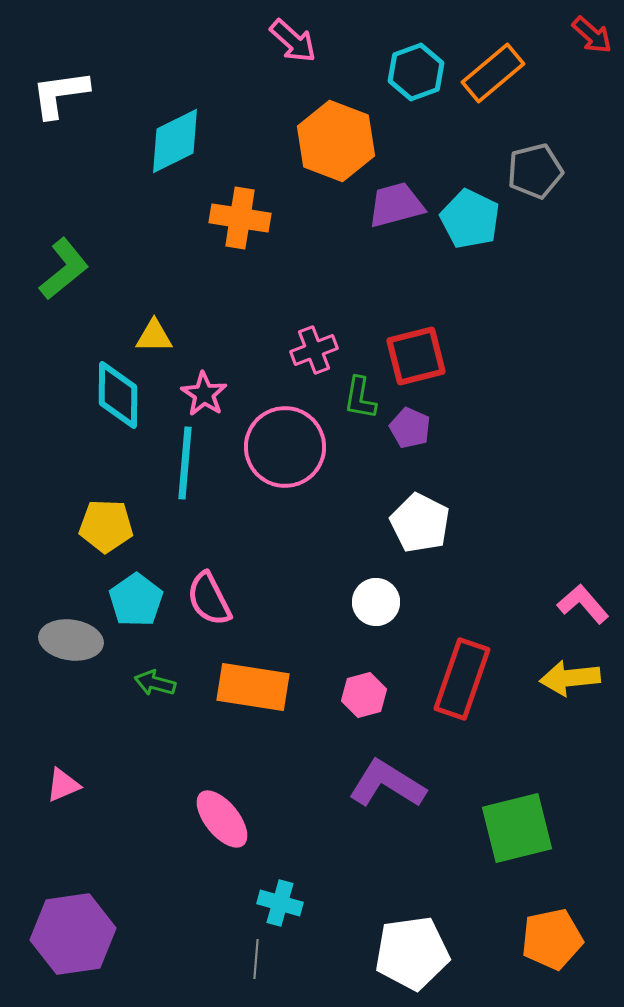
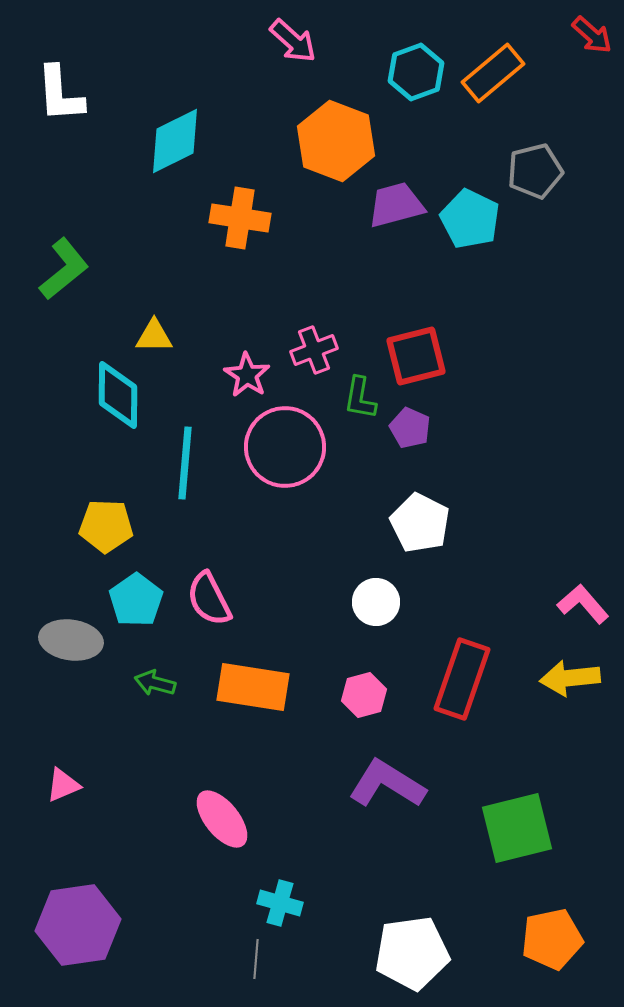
white L-shape at (60, 94): rotated 86 degrees counterclockwise
pink star at (204, 394): moved 43 px right, 19 px up
purple hexagon at (73, 934): moved 5 px right, 9 px up
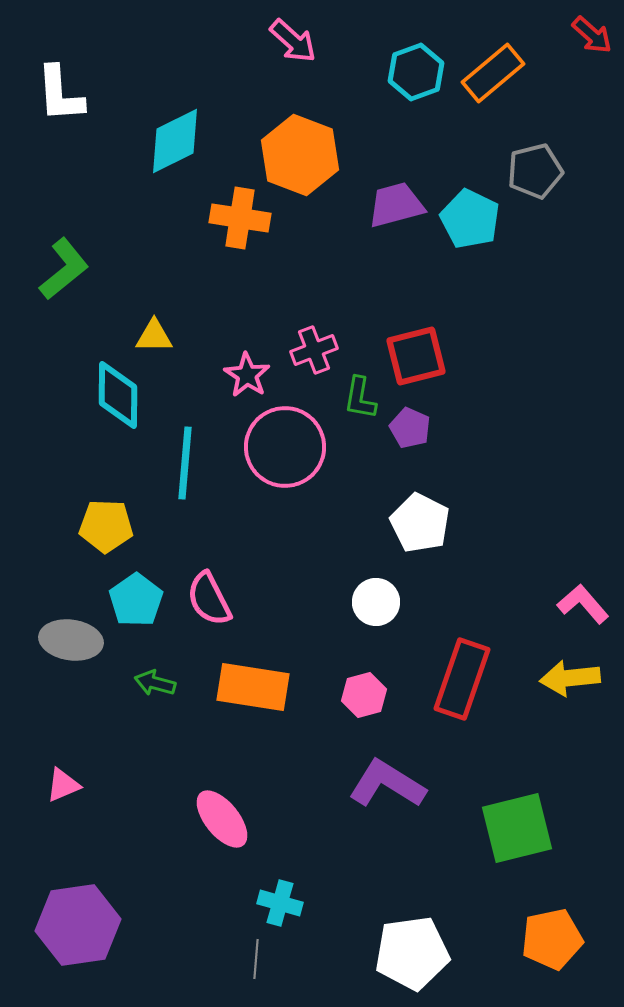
orange hexagon at (336, 141): moved 36 px left, 14 px down
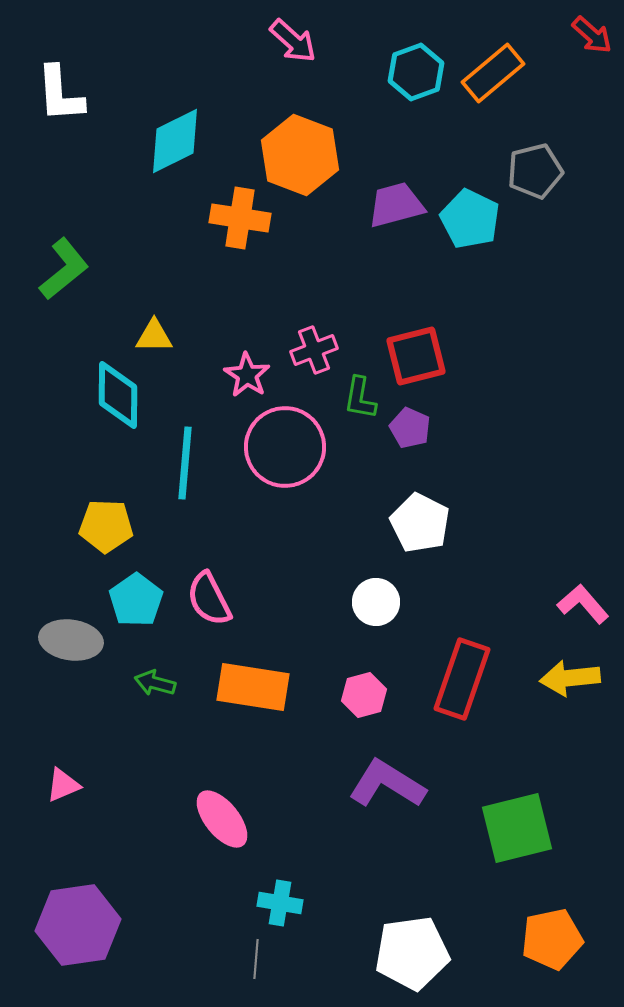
cyan cross at (280, 903): rotated 6 degrees counterclockwise
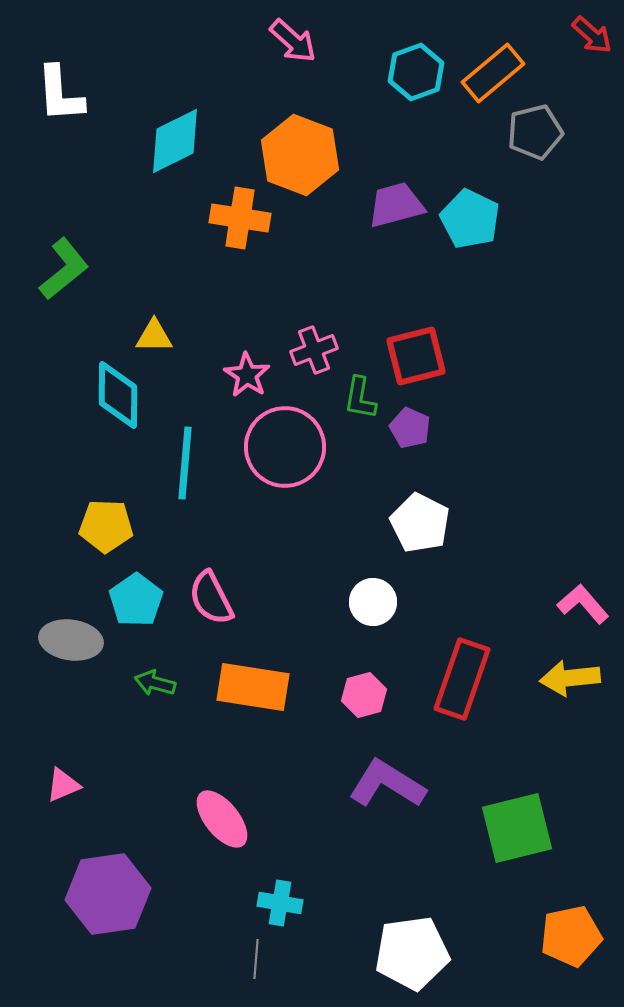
gray pentagon at (535, 171): moved 39 px up
pink semicircle at (209, 599): moved 2 px right, 1 px up
white circle at (376, 602): moved 3 px left
purple hexagon at (78, 925): moved 30 px right, 31 px up
orange pentagon at (552, 939): moved 19 px right, 3 px up
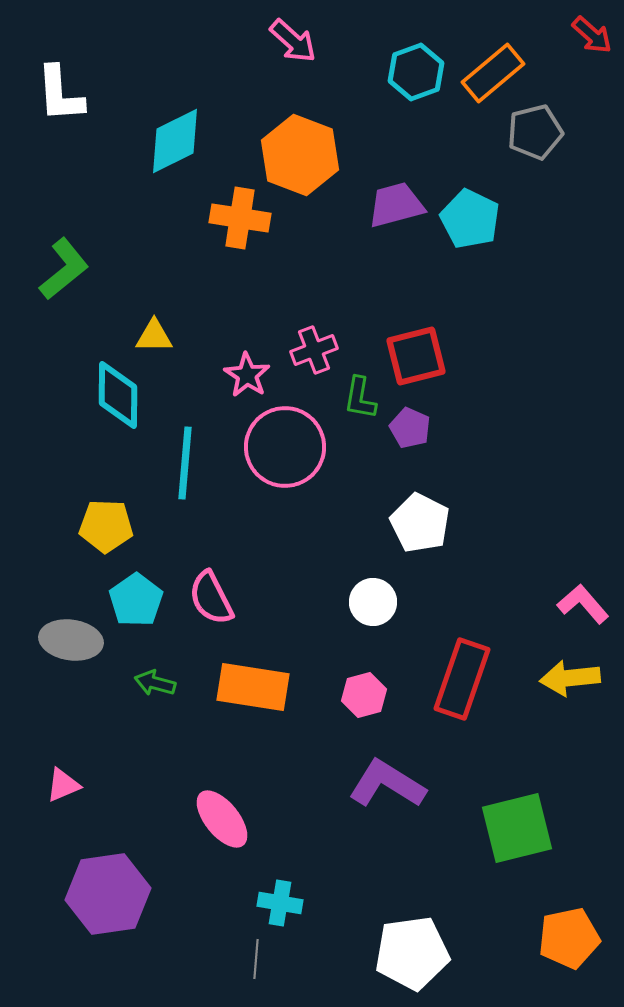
orange pentagon at (571, 936): moved 2 px left, 2 px down
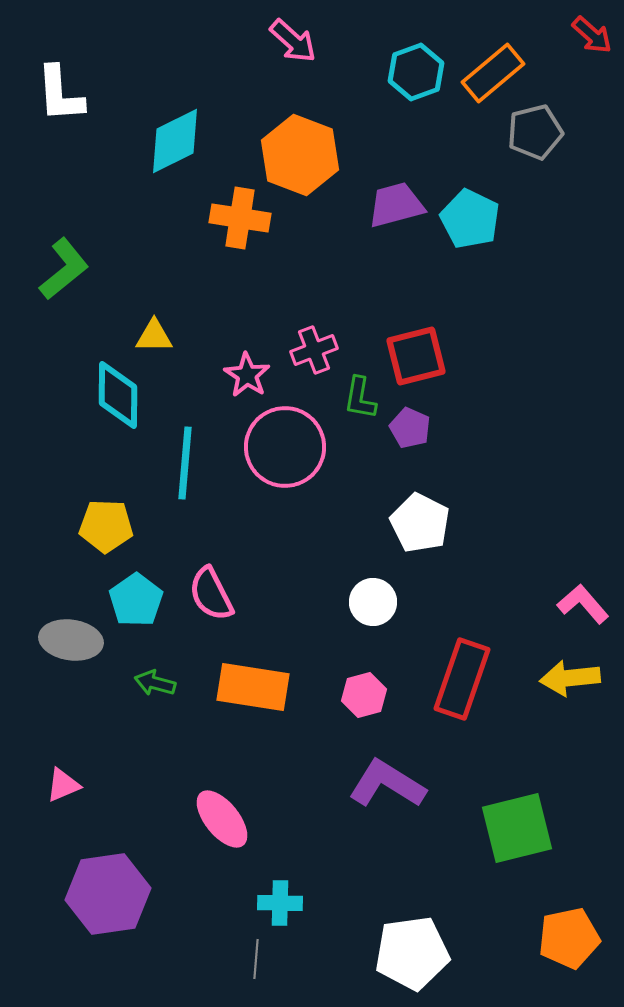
pink semicircle at (211, 598): moved 4 px up
cyan cross at (280, 903): rotated 9 degrees counterclockwise
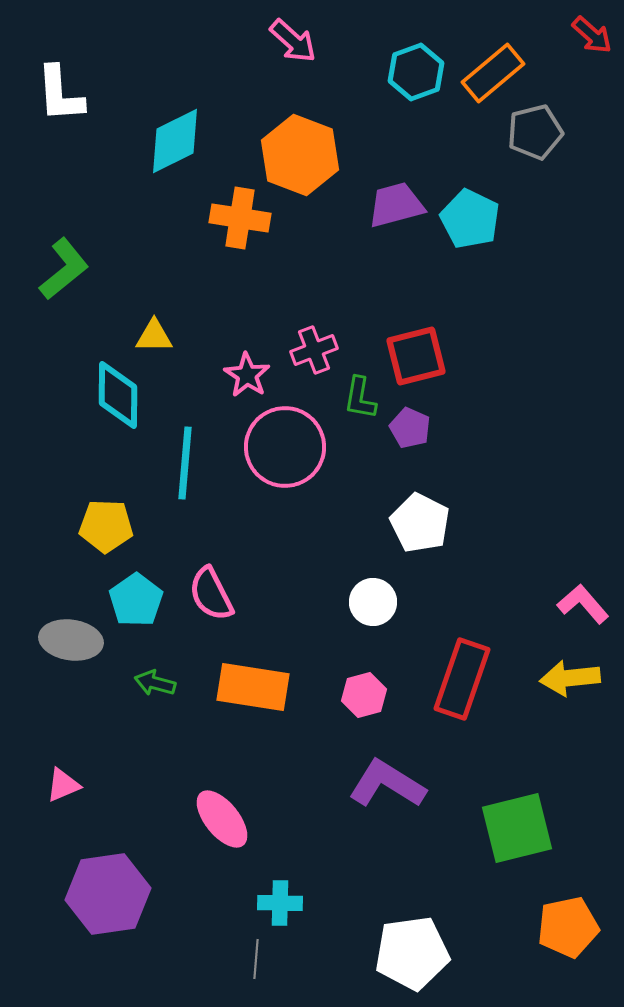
orange pentagon at (569, 938): moved 1 px left, 11 px up
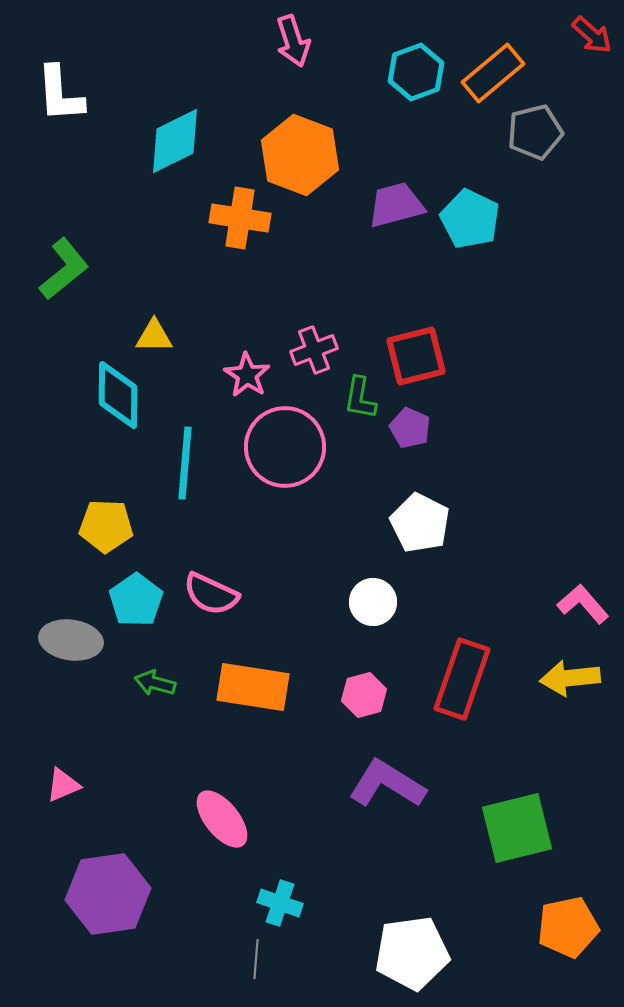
pink arrow at (293, 41): rotated 30 degrees clockwise
pink semicircle at (211, 594): rotated 38 degrees counterclockwise
cyan cross at (280, 903): rotated 18 degrees clockwise
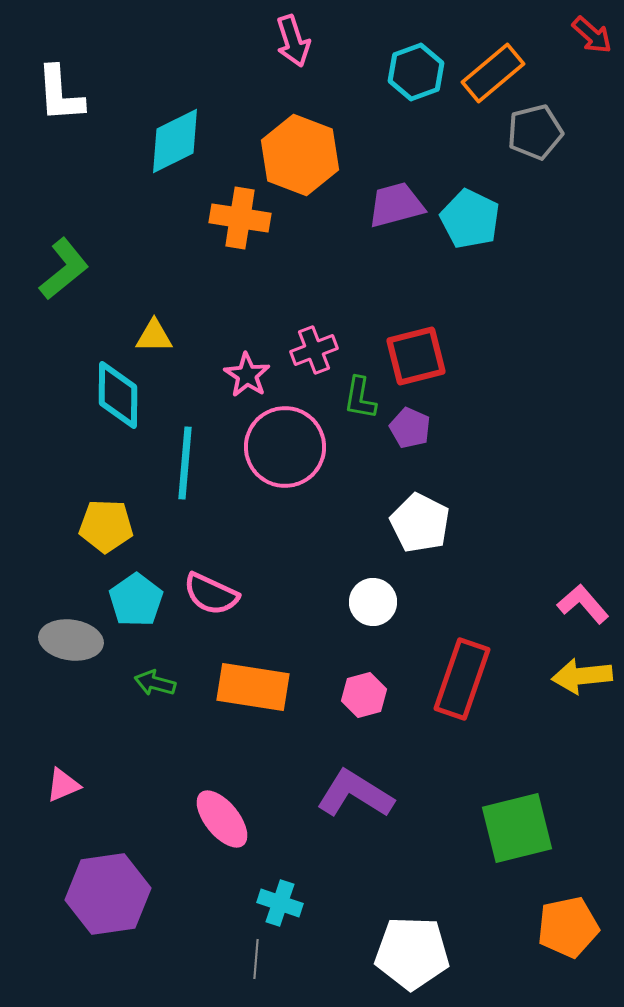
yellow arrow at (570, 678): moved 12 px right, 2 px up
purple L-shape at (387, 784): moved 32 px left, 10 px down
white pentagon at (412, 953): rotated 10 degrees clockwise
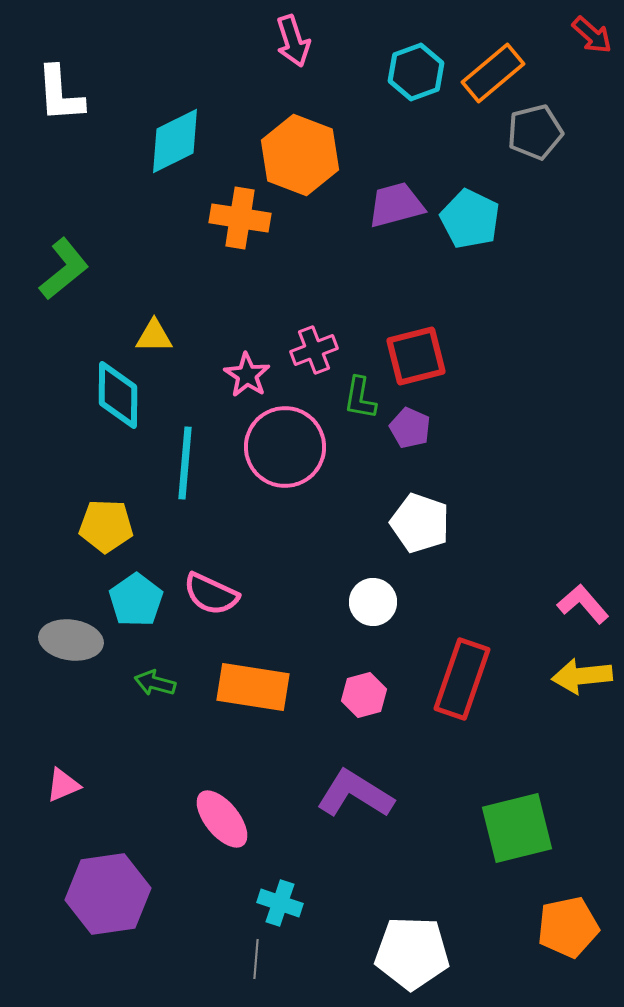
white pentagon at (420, 523): rotated 8 degrees counterclockwise
